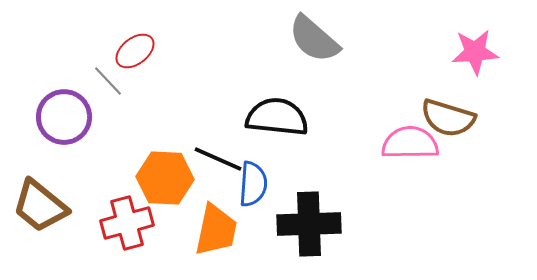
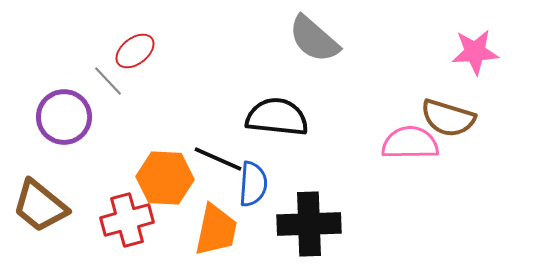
red cross: moved 3 px up
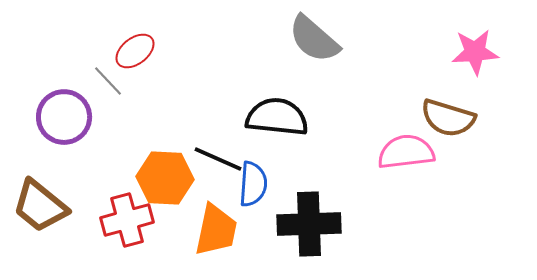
pink semicircle: moved 4 px left, 9 px down; rotated 6 degrees counterclockwise
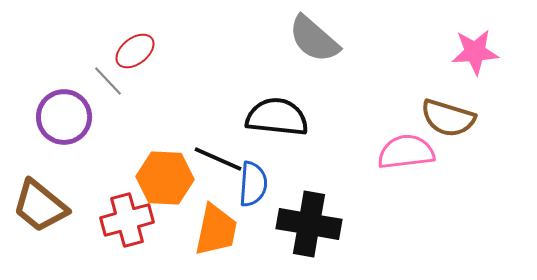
black cross: rotated 12 degrees clockwise
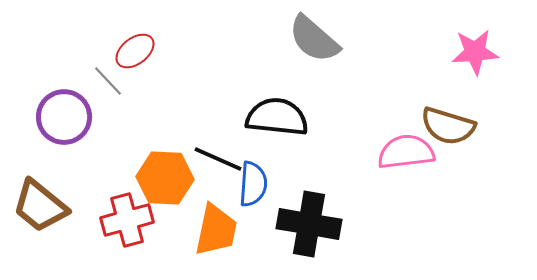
brown semicircle: moved 8 px down
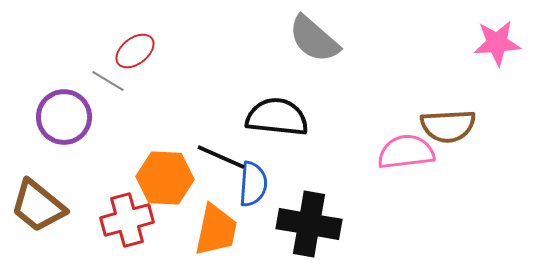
pink star: moved 22 px right, 9 px up
gray line: rotated 16 degrees counterclockwise
brown semicircle: rotated 20 degrees counterclockwise
black line: moved 3 px right, 2 px up
brown trapezoid: moved 2 px left
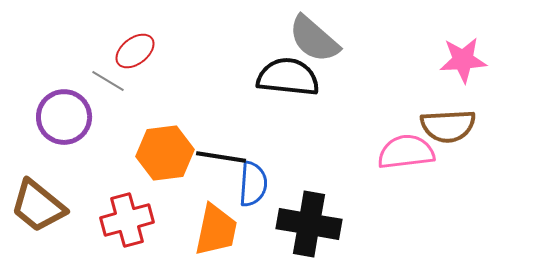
pink star: moved 34 px left, 17 px down
black semicircle: moved 11 px right, 40 px up
black line: rotated 15 degrees counterclockwise
orange hexagon: moved 25 px up; rotated 10 degrees counterclockwise
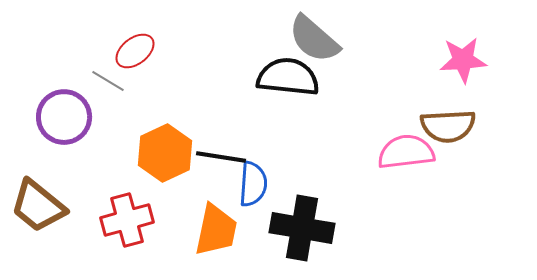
orange hexagon: rotated 18 degrees counterclockwise
black cross: moved 7 px left, 4 px down
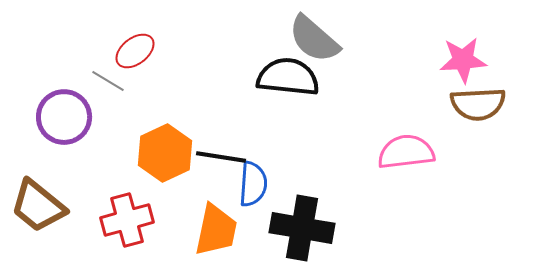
brown semicircle: moved 30 px right, 22 px up
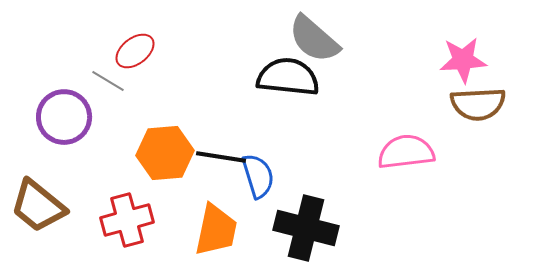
orange hexagon: rotated 20 degrees clockwise
blue semicircle: moved 5 px right, 8 px up; rotated 21 degrees counterclockwise
black cross: moved 4 px right; rotated 4 degrees clockwise
